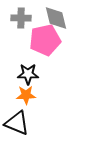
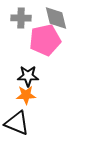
black star: moved 2 px down
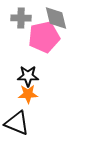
pink pentagon: moved 1 px left, 3 px up
orange star: moved 2 px right, 1 px up
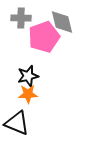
gray diamond: moved 6 px right, 4 px down
pink pentagon: rotated 8 degrees counterclockwise
black star: rotated 15 degrees counterclockwise
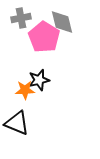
gray cross: rotated 12 degrees counterclockwise
pink pentagon: rotated 20 degrees counterclockwise
black star: moved 11 px right, 4 px down
orange star: moved 3 px left, 4 px up
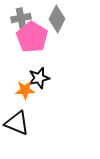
gray diamond: moved 5 px left, 3 px up; rotated 40 degrees clockwise
pink pentagon: moved 12 px left
black star: moved 2 px up
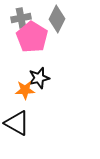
black triangle: rotated 8 degrees clockwise
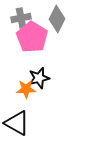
orange star: moved 1 px right, 1 px up
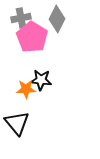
black star: moved 2 px right, 2 px down; rotated 20 degrees clockwise
black triangle: rotated 20 degrees clockwise
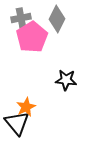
pink pentagon: rotated 8 degrees clockwise
black star: moved 25 px right
orange star: moved 18 px down; rotated 24 degrees counterclockwise
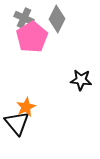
gray cross: moved 3 px right; rotated 36 degrees clockwise
black star: moved 15 px right
